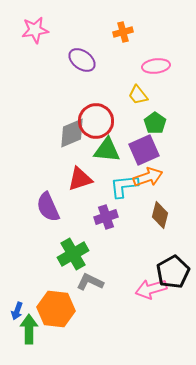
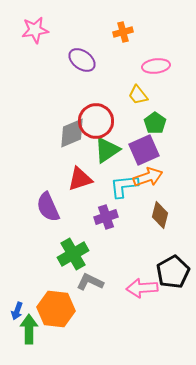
green triangle: rotated 40 degrees counterclockwise
pink arrow: moved 9 px left, 1 px up; rotated 12 degrees clockwise
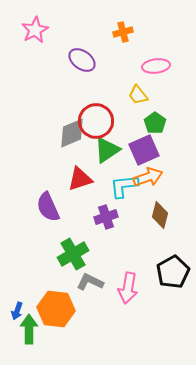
pink star: rotated 20 degrees counterclockwise
pink arrow: moved 14 px left; rotated 76 degrees counterclockwise
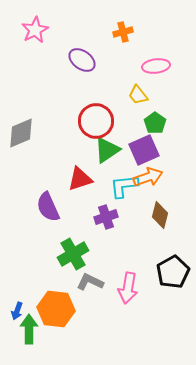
gray diamond: moved 51 px left
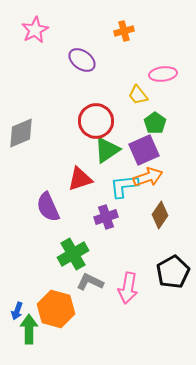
orange cross: moved 1 px right, 1 px up
pink ellipse: moved 7 px right, 8 px down
brown diamond: rotated 20 degrees clockwise
orange hexagon: rotated 9 degrees clockwise
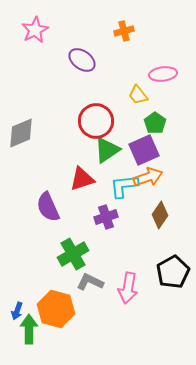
red triangle: moved 2 px right
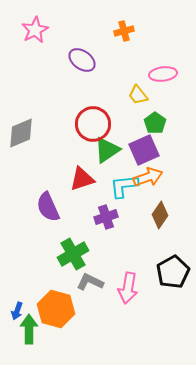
red circle: moved 3 px left, 3 px down
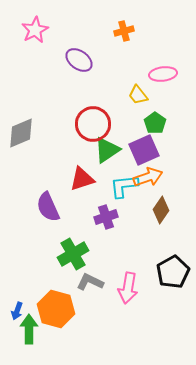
purple ellipse: moved 3 px left
brown diamond: moved 1 px right, 5 px up
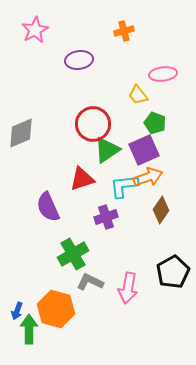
purple ellipse: rotated 44 degrees counterclockwise
green pentagon: rotated 15 degrees counterclockwise
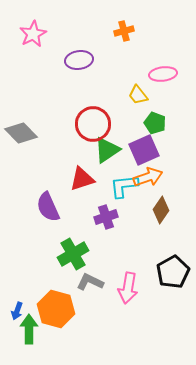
pink star: moved 2 px left, 4 px down
gray diamond: rotated 68 degrees clockwise
